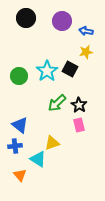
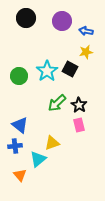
cyan triangle: rotated 48 degrees clockwise
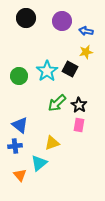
pink rectangle: rotated 24 degrees clockwise
cyan triangle: moved 1 px right, 4 px down
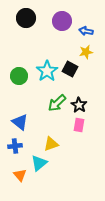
blue triangle: moved 3 px up
yellow triangle: moved 1 px left, 1 px down
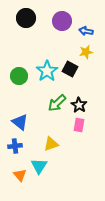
cyan triangle: moved 3 px down; rotated 18 degrees counterclockwise
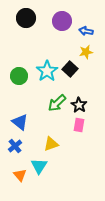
black square: rotated 14 degrees clockwise
blue cross: rotated 32 degrees counterclockwise
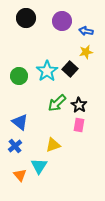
yellow triangle: moved 2 px right, 1 px down
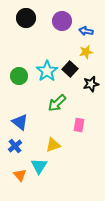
black star: moved 12 px right, 21 px up; rotated 28 degrees clockwise
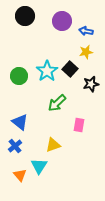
black circle: moved 1 px left, 2 px up
